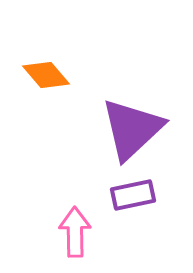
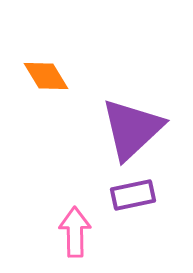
orange diamond: moved 1 px down; rotated 9 degrees clockwise
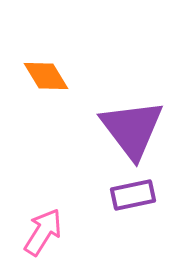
purple triangle: rotated 24 degrees counterclockwise
pink arrow: moved 32 px left; rotated 33 degrees clockwise
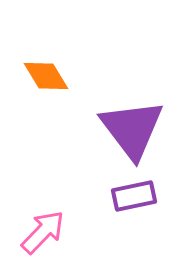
purple rectangle: moved 1 px right, 1 px down
pink arrow: rotated 12 degrees clockwise
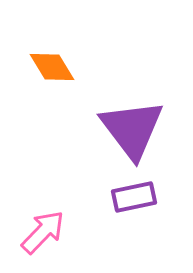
orange diamond: moved 6 px right, 9 px up
purple rectangle: moved 1 px down
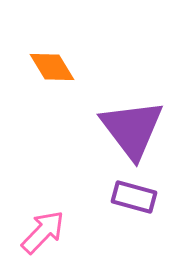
purple rectangle: rotated 27 degrees clockwise
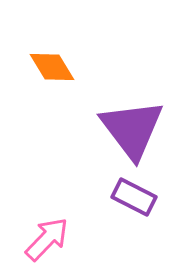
purple rectangle: rotated 12 degrees clockwise
pink arrow: moved 4 px right, 7 px down
